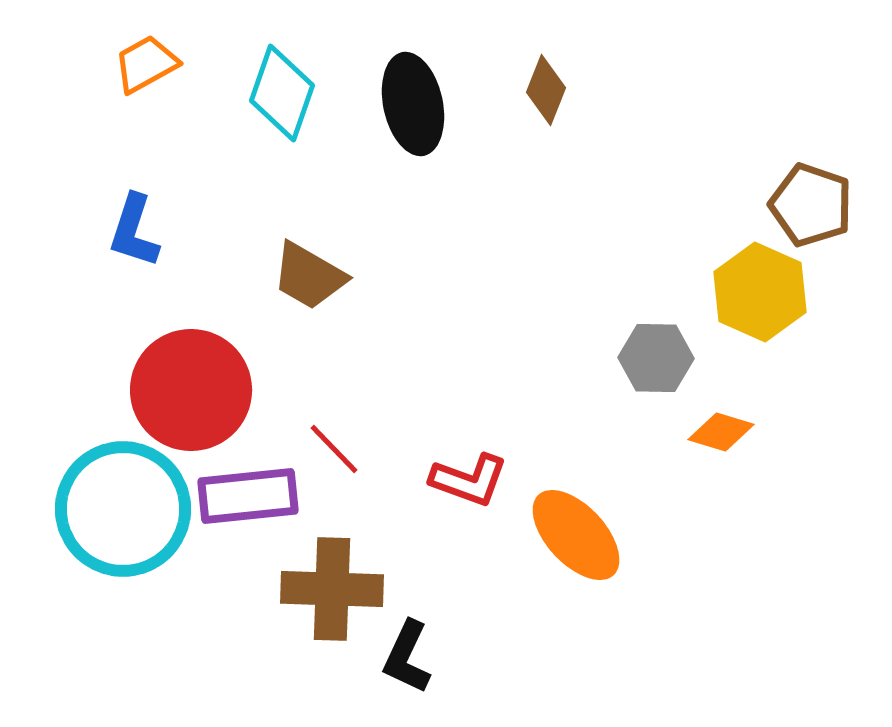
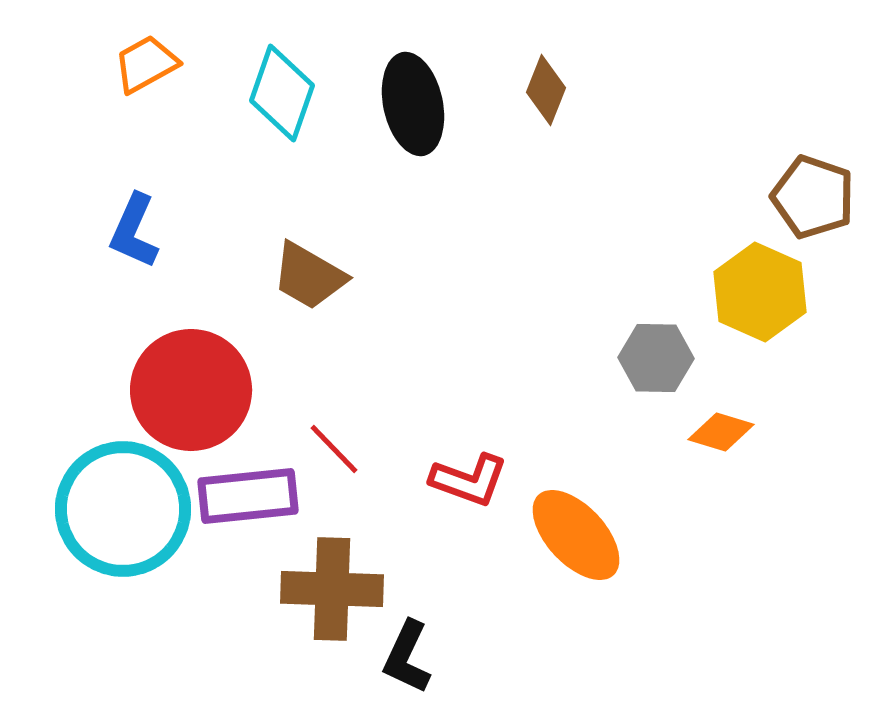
brown pentagon: moved 2 px right, 8 px up
blue L-shape: rotated 6 degrees clockwise
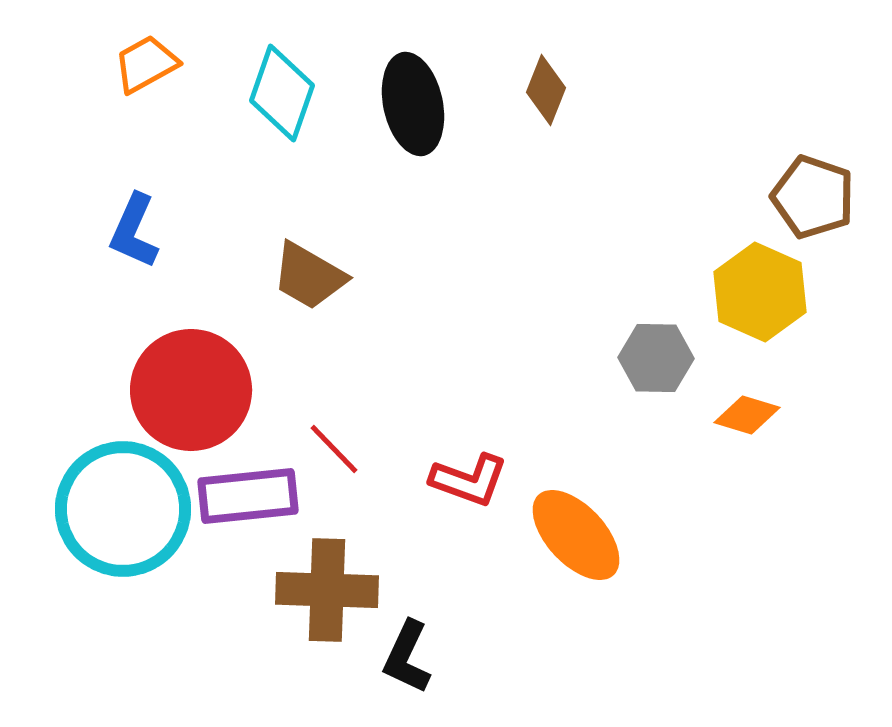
orange diamond: moved 26 px right, 17 px up
brown cross: moved 5 px left, 1 px down
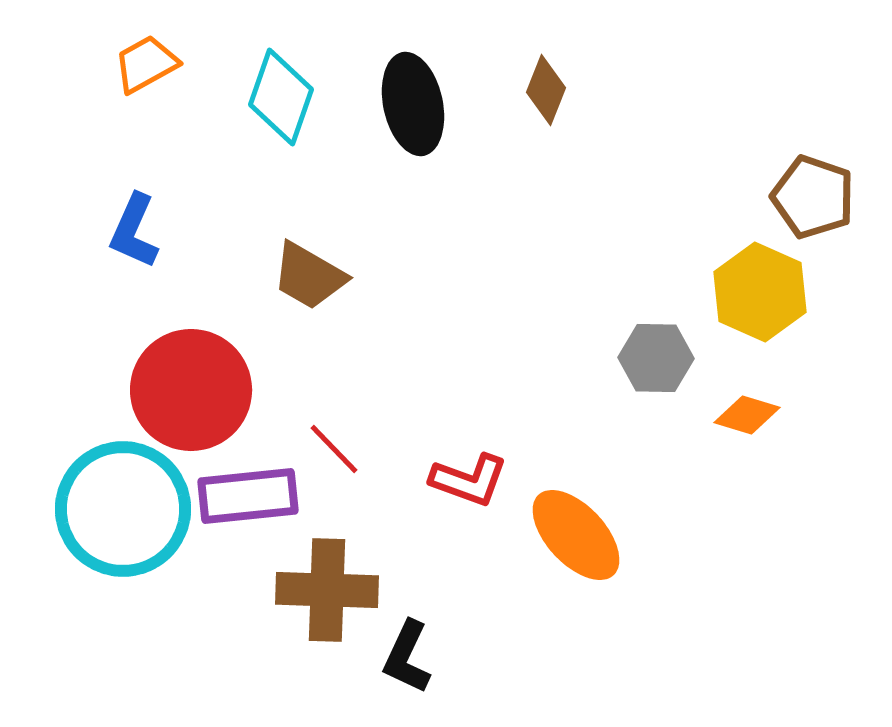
cyan diamond: moved 1 px left, 4 px down
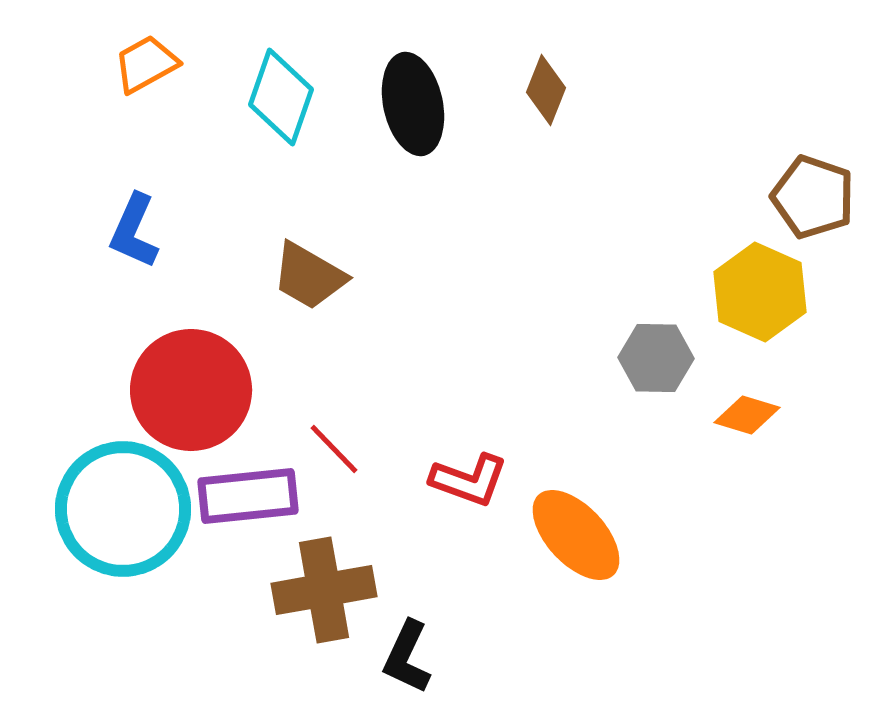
brown cross: moved 3 px left; rotated 12 degrees counterclockwise
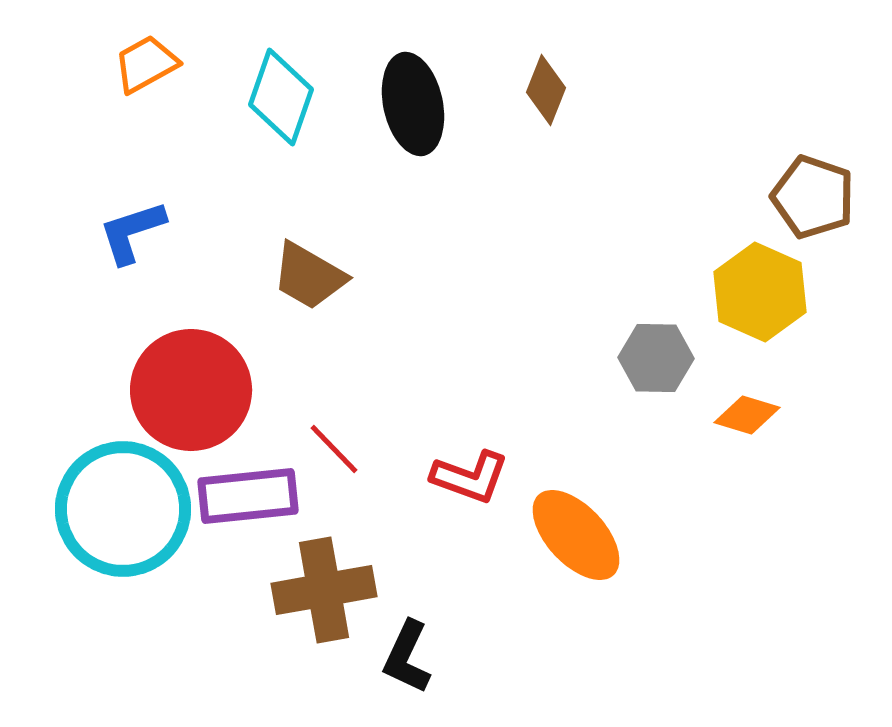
blue L-shape: moved 2 px left, 1 px down; rotated 48 degrees clockwise
red L-shape: moved 1 px right, 3 px up
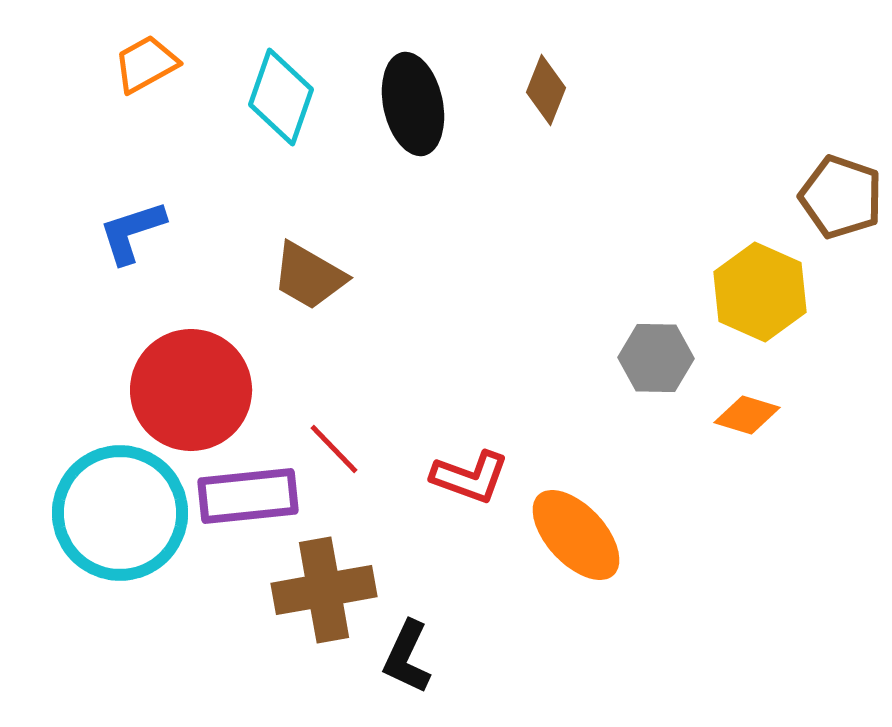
brown pentagon: moved 28 px right
cyan circle: moved 3 px left, 4 px down
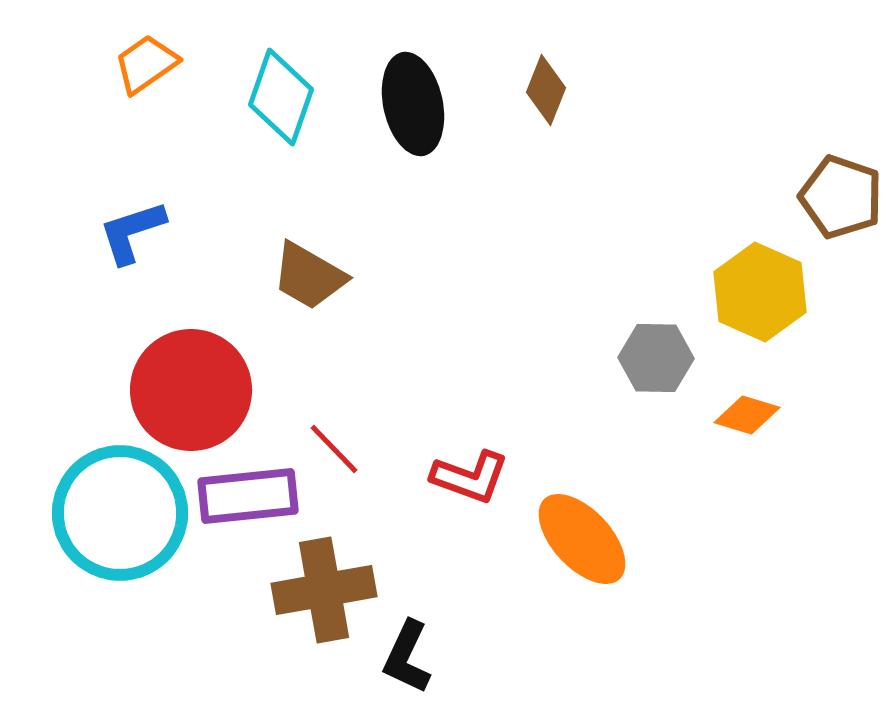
orange trapezoid: rotated 6 degrees counterclockwise
orange ellipse: moved 6 px right, 4 px down
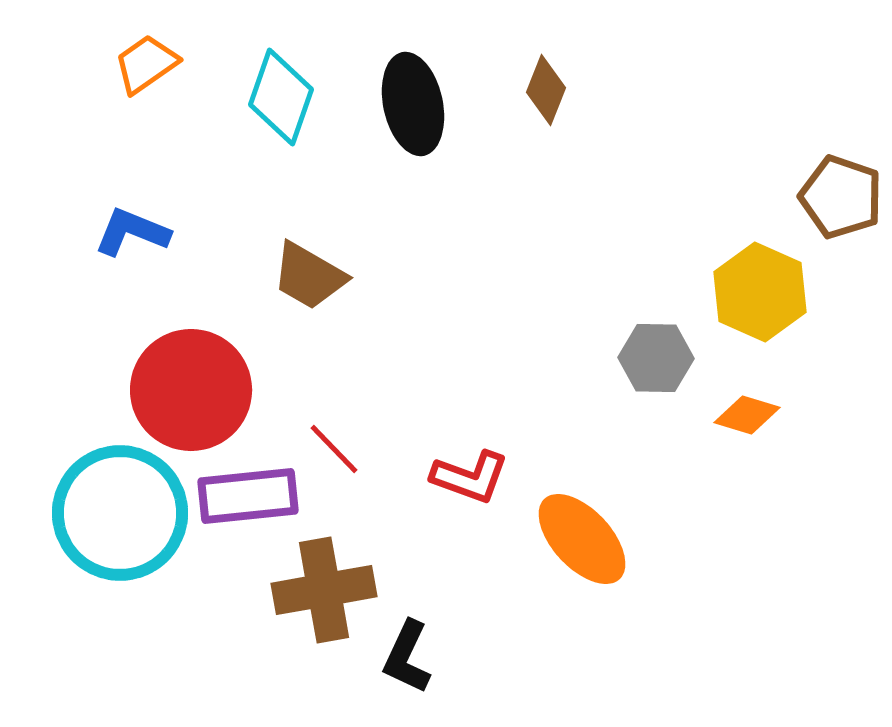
blue L-shape: rotated 40 degrees clockwise
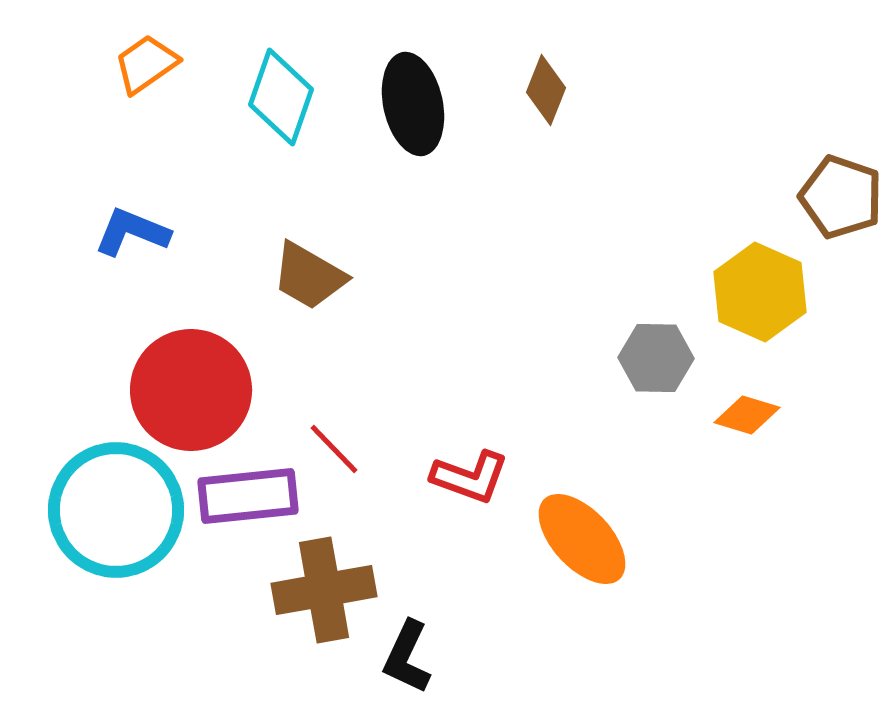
cyan circle: moved 4 px left, 3 px up
